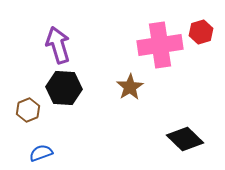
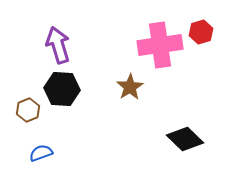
black hexagon: moved 2 px left, 1 px down
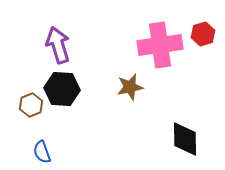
red hexagon: moved 2 px right, 2 px down
brown star: rotated 20 degrees clockwise
brown hexagon: moved 3 px right, 5 px up
black diamond: rotated 45 degrees clockwise
blue semicircle: moved 1 px right, 1 px up; rotated 90 degrees counterclockwise
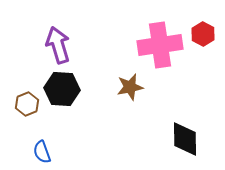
red hexagon: rotated 15 degrees counterclockwise
brown hexagon: moved 4 px left, 1 px up
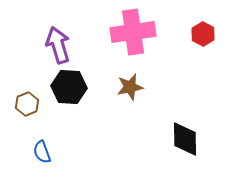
pink cross: moved 27 px left, 13 px up
black hexagon: moved 7 px right, 2 px up
